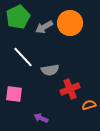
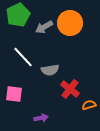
green pentagon: moved 2 px up
red cross: rotated 30 degrees counterclockwise
purple arrow: rotated 144 degrees clockwise
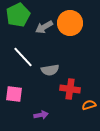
red cross: rotated 30 degrees counterclockwise
purple arrow: moved 3 px up
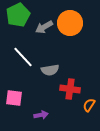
pink square: moved 4 px down
orange semicircle: rotated 40 degrees counterclockwise
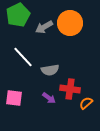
orange semicircle: moved 3 px left, 2 px up; rotated 16 degrees clockwise
purple arrow: moved 8 px right, 17 px up; rotated 48 degrees clockwise
